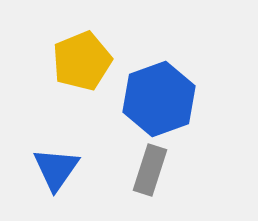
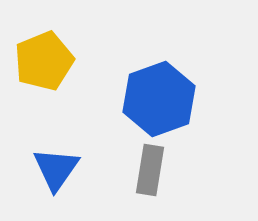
yellow pentagon: moved 38 px left
gray rectangle: rotated 9 degrees counterclockwise
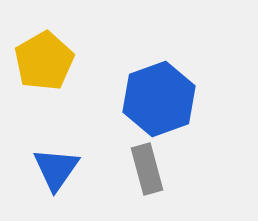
yellow pentagon: rotated 8 degrees counterclockwise
gray rectangle: moved 3 px left, 1 px up; rotated 24 degrees counterclockwise
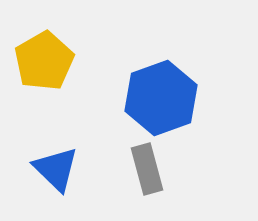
blue hexagon: moved 2 px right, 1 px up
blue triangle: rotated 21 degrees counterclockwise
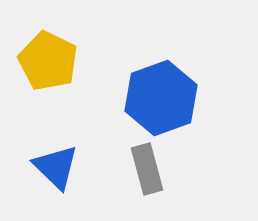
yellow pentagon: moved 4 px right; rotated 16 degrees counterclockwise
blue triangle: moved 2 px up
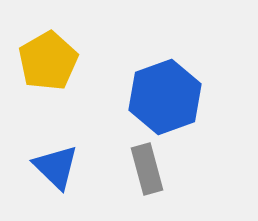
yellow pentagon: rotated 16 degrees clockwise
blue hexagon: moved 4 px right, 1 px up
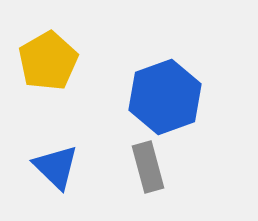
gray rectangle: moved 1 px right, 2 px up
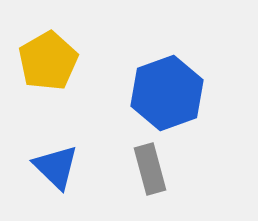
blue hexagon: moved 2 px right, 4 px up
gray rectangle: moved 2 px right, 2 px down
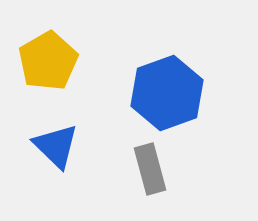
blue triangle: moved 21 px up
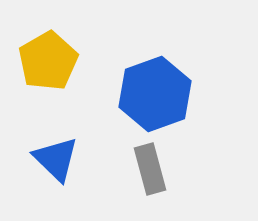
blue hexagon: moved 12 px left, 1 px down
blue triangle: moved 13 px down
